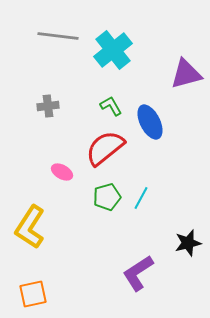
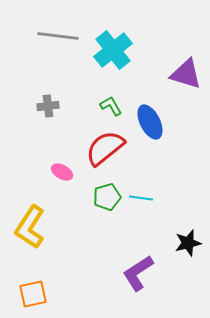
purple triangle: rotated 32 degrees clockwise
cyan line: rotated 70 degrees clockwise
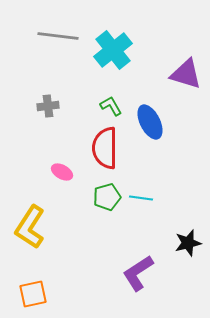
red semicircle: rotated 51 degrees counterclockwise
